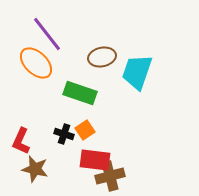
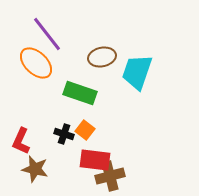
orange square: rotated 18 degrees counterclockwise
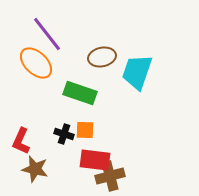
orange square: rotated 36 degrees counterclockwise
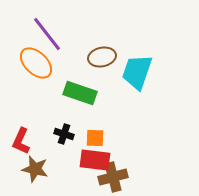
orange square: moved 10 px right, 8 px down
brown cross: moved 3 px right, 1 px down
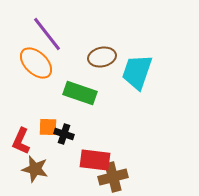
orange square: moved 47 px left, 11 px up
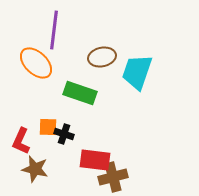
purple line: moved 7 px right, 4 px up; rotated 45 degrees clockwise
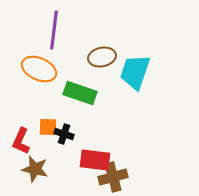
orange ellipse: moved 3 px right, 6 px down; rotated 20 degrees counterclockwise
cyan trapezoid: moved 2 px left
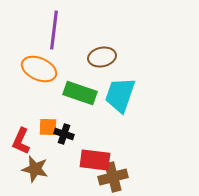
cyan trapezoid: moved 15 px left, 23 px down
